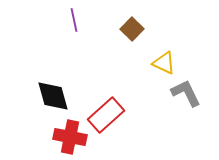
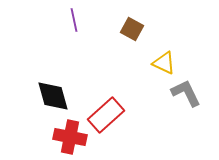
brown square: rotated 15 degrees counterclockwise
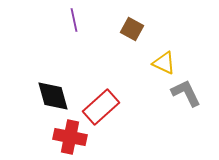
red rectangle: moved 5 px left, 8 px up
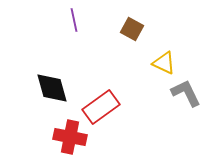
black diamond: moved 1 px left, 8 px up
red rectangle: rotated 6 degrees clockwise
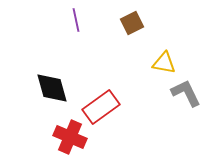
purple line: moved 2 px right
brown square: moved 6 px up; rotated 35 degrees clockwise
yellow triangle: rotated 15 degrees counterclockwise
red cross: rotated 12 degrees clockwise
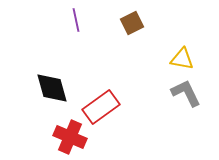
yellow triangle: moved 18 px right, 4 px up
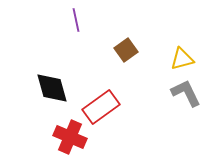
brown square: moved 6 px left, 27 px down; rotated 10 degrees counterclockwise
yellow triangle: rotated 25 degrees counterclockwise
